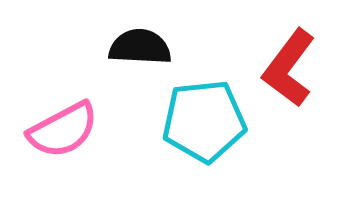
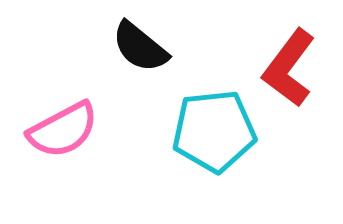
black semicircle: rotated 144 degrees counterclockwise
cyan pentagon: moved 10 px right, 10 px down
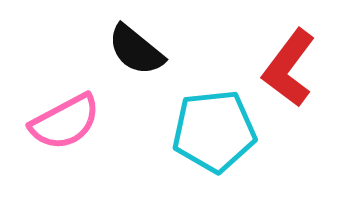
black semicircle: moved 4 px left, 3 px down
pink semicircle: moved 2 px right, 8 px up
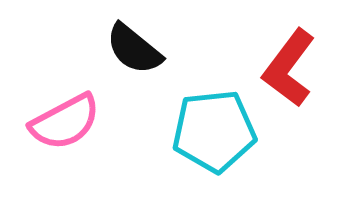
black semicircle: moved 2 px left, 1 px up
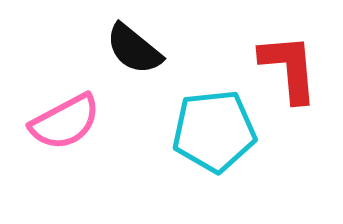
red L-shape: rotated 138 degrees clockwise
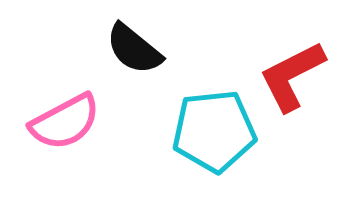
red L-shape: moved 3 px right, 8 px down; rotated 112 degrees counterclockwise
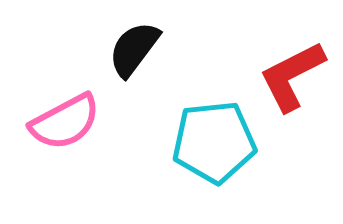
black semicircle: rotated 88 degrees clockwise
cyan pentagon: moved 11 px down
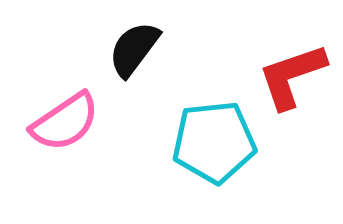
red L-shape: rotated 8 degrees clockwise
pink semicircle: rotated 6 degrees counterclockwise
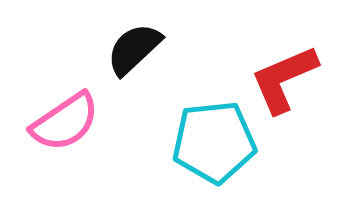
black semicircle: rotated 10 degrees clockwise
red L-shape: moved 8 px left, 3 px down; rotated 4 degrees counterclockwise
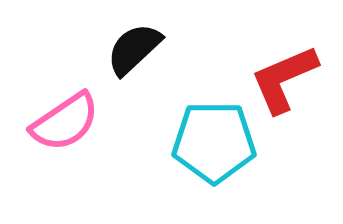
cyan pentagon: rotated 6 degrees clockwise
